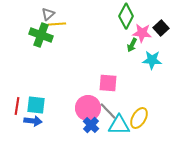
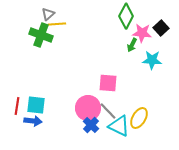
cyan triangle: moved 1 px down; rotated 25 degrees clockwise
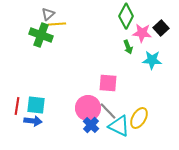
green arrow: moved 4 px left, 2 px down; rotated 48 degrees counterclockwise
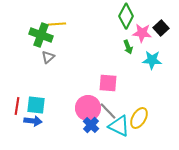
gray triangle: moved 43 px down
